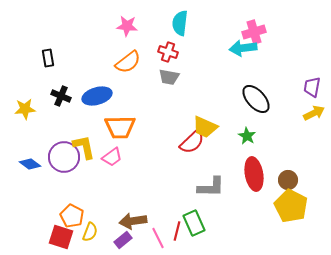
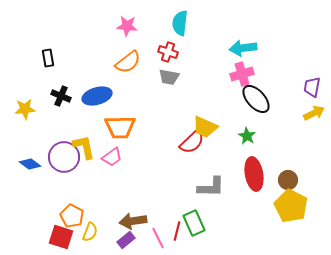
pink cross: moved 12 px left, 42 px down
purple rectangle: moved 3 px right
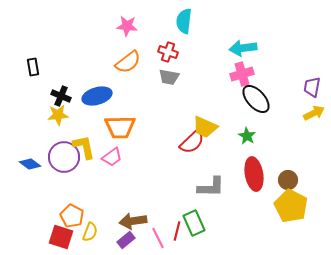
cyan semicircle: moved 4 px right, 2 px up
black rectangle: moved 15 px left, 9 px down
yellow star: moved 33 px right, 6 px down
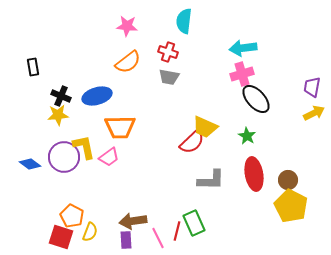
pink trapezoid: moved 3 px left
gray L-shape: moved 7 px up
purple rectangle: rotated 54 degrees counterclockwise
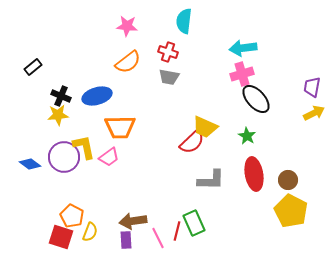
black rectangle: rotated 60 degrees clockwise
yellow pentagon: moved 5 px down
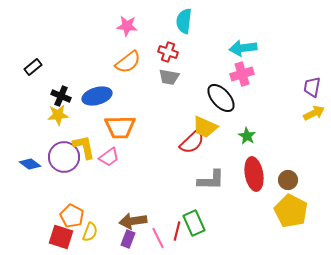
black ellipse: moved 35 px left, 1 px up
purple rectangle: moved 2 px right, 1 px up; rotated 24 degrees clockwise
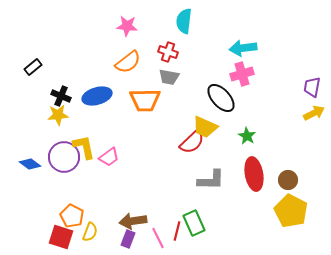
orange trapezoid: moved 25 px right, 27 px up
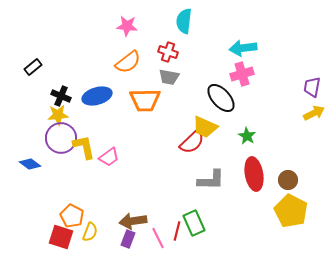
purple circle: moved 3 px left, 19 px up
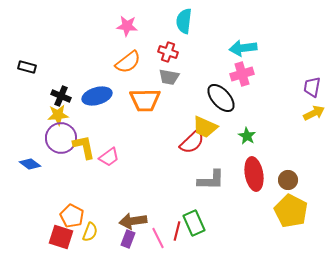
black rectangle: moved 6 px left; rotated 54 degrees clockwise
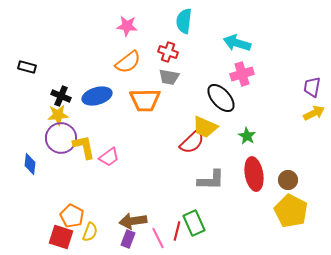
cyan arrow: moved 6 px left, 5 px up; rotated 24 degrees clockwise
blue diamond: rotated 60 degrees clockwise
